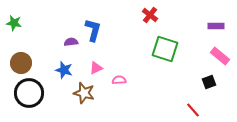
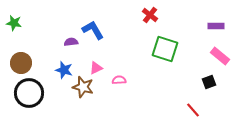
blue L-shape: rotated 45 degrees counterclockwise
brown star: moved 1 px left, 6 px up
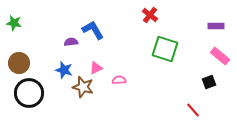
brown circle: moved 2 px left
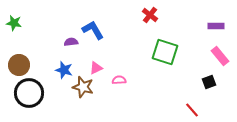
green square: moved 3 px down
pink rectangle: rotated 12 degrees clockwise
brown circle: moved 2 px down
red line: moved 1 px left
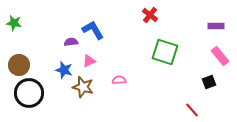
pink triangle: moved 7 px left, 7 px up
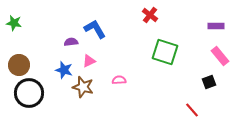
blue L-shape: moved 2 px right, 1 px up
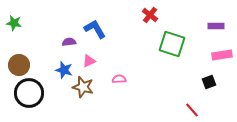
purple semicircle: moved 2 px left
green square: moved 7 px right, 8 px up
pink rectangle: moved 2 px right, 1 px up; rotated 60 degrees counterclockwise
pink semicircle: moved 1 px up
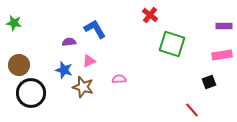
purple rectangle: moved 8 px right
black circle: moved 2 px right
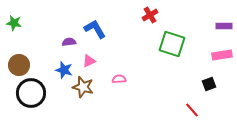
red cross: rotated 21 degrees clockwise
black square: moved 2 px down
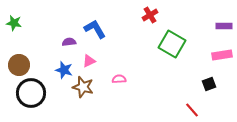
green square: rotated 12 degrees clockwise
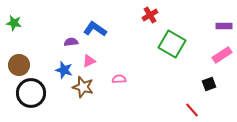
blue L-shape: rotated 25 degrees counterclockwise
purple semicircle: moved 2 px right
pink rectangle: rotated 24 degrees counterclockwise
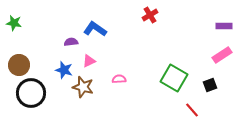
green square: moved 2 px right, 34 px down
black square: moved 1 px right, 1 px down
